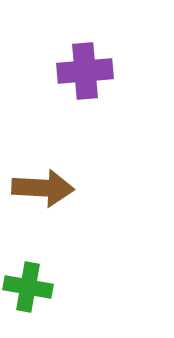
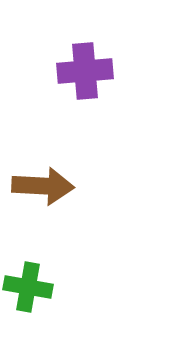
brown arrow: moved 2 px up
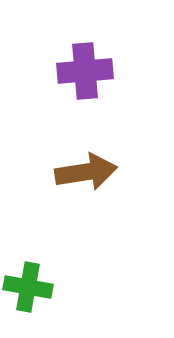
brown arrow: moved 43 px right, 14 px up; rotated 12 degrees counterclockwise
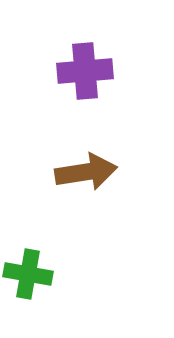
green cross: moved 13 px up
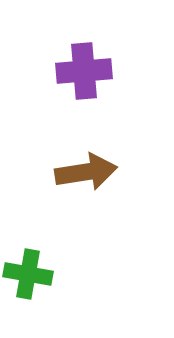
purple cross: moved 1 px left
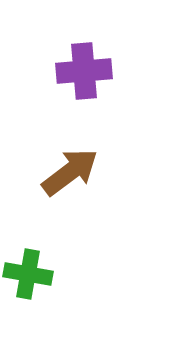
brown arrow: moved 16 px left; rotated 28 degrees counterclockwise
